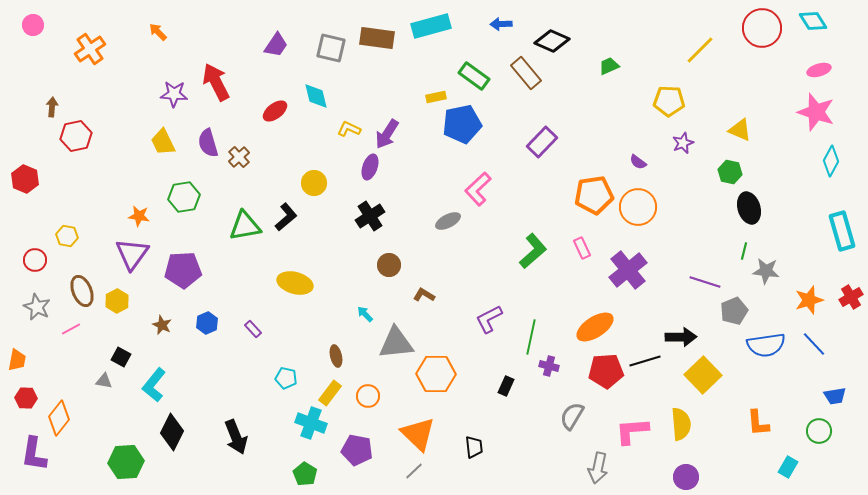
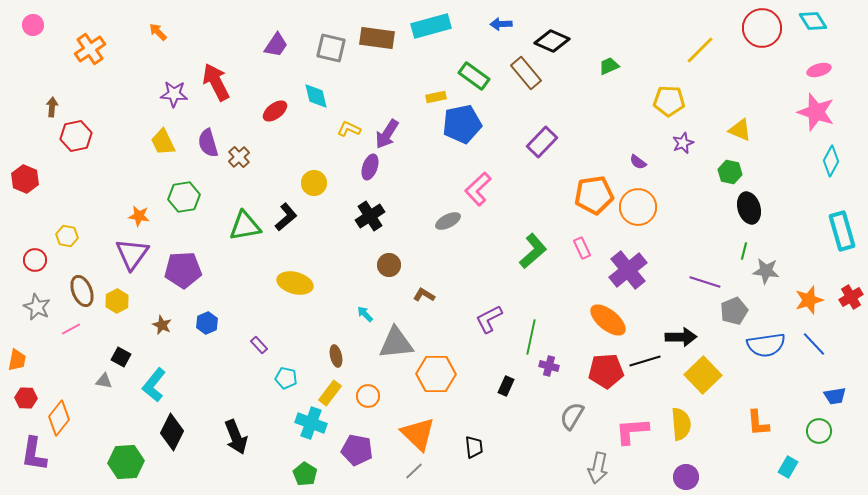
orange ellipse at (595, 327): moved 13 px right, 7 px up; rotated 72 degrees clockwise
purple rectangle at (253, 329): moved 6 px right, 16 px down
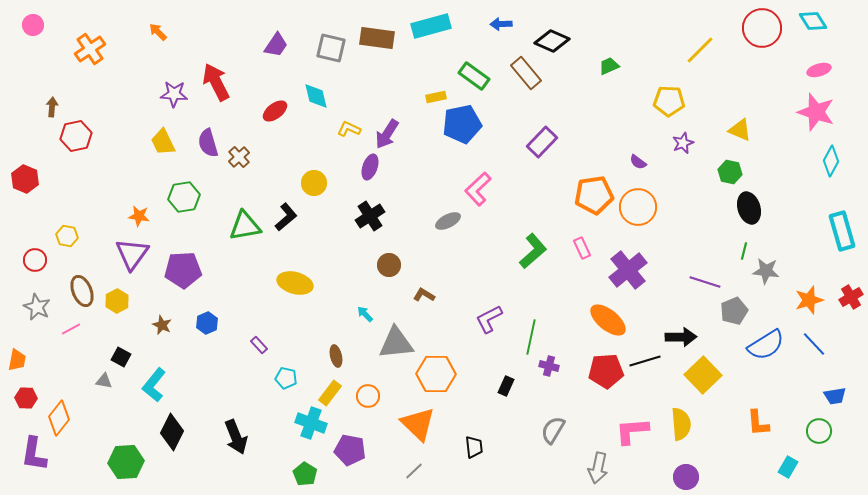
blue semicircle at (766, 345): rotated 24 degrees counterclockwise
gray semicircle at (572, 416): moved 19 px left, 14 px down
orange triangle at (418, 434): moved 10 px up
purple pentagon at (357, 450): moved 7 px left
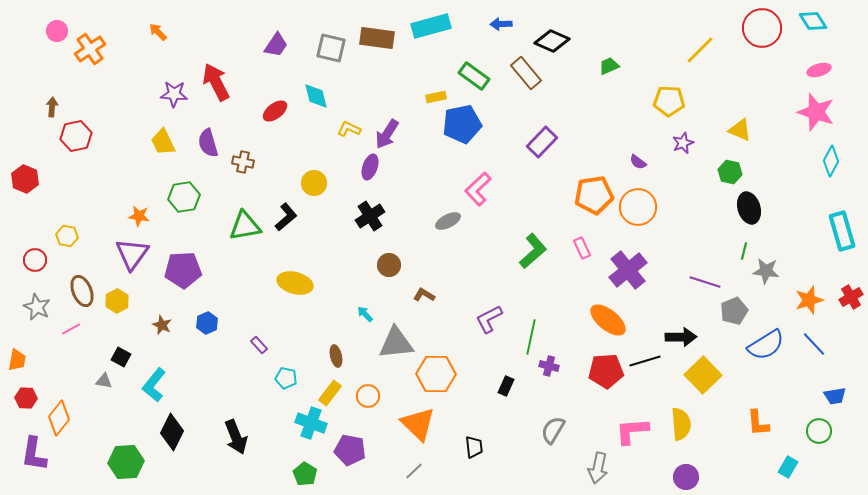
pink circle at (33, 25): moved 24 px right, 6 px down
brown cross at (239, 157): moved 4 px right, 5 px down; rotated 35 degrees counterclockwise
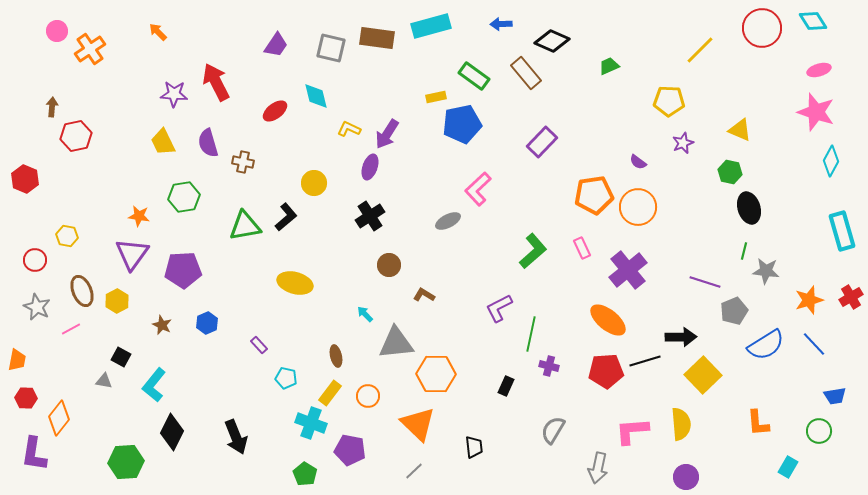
purple L-shape at (489, 319): moved 10 px right, 11 px up
green line at (531, 337): moved 3 px up
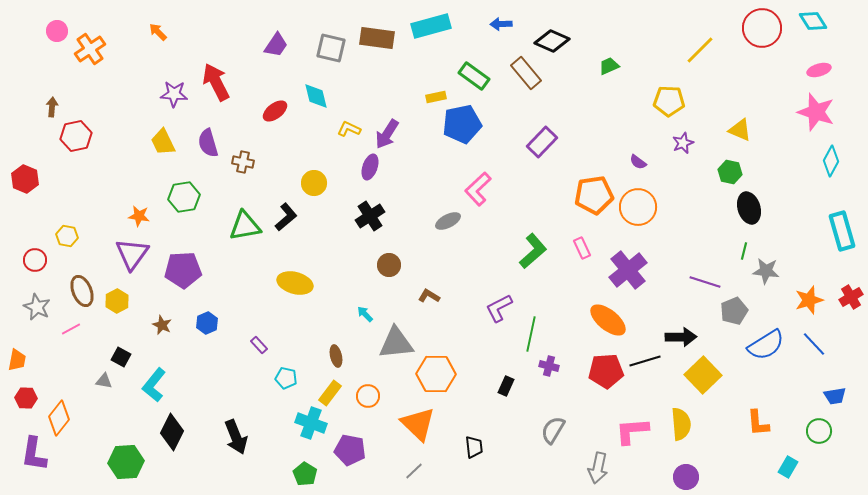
brown L-shape at (424, 295): moved 5 px right, 1 px down
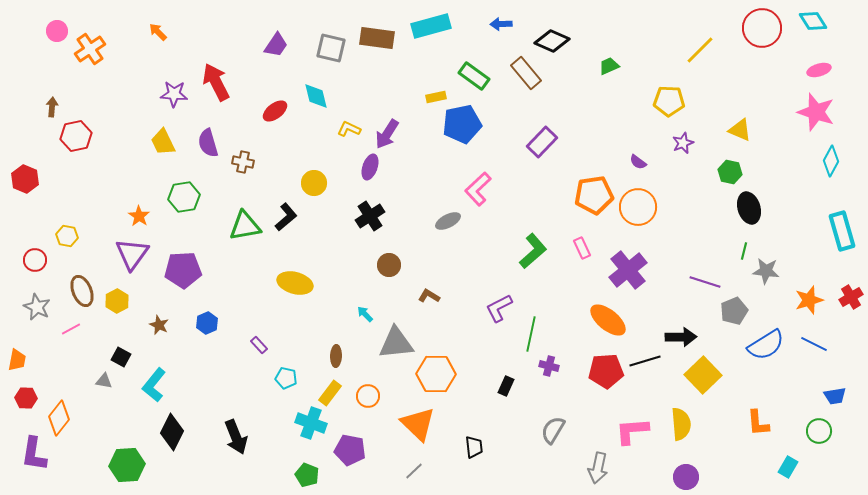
orange star at (139, 216): rotated 25 degrees clockwise
brown star at (162, 325): moved 3 px left
blue line at (814, 344): rotated 20 degrees counterclockwise
brown ellipse at (336, 356): rotated 15 degrees clockwise
green hexagon at (126, 462): moved 1 px right, 3 px down
green pentagon at (305, 474): moved 2 px right, 1 px down; rotated 10 degrees counterclockwise
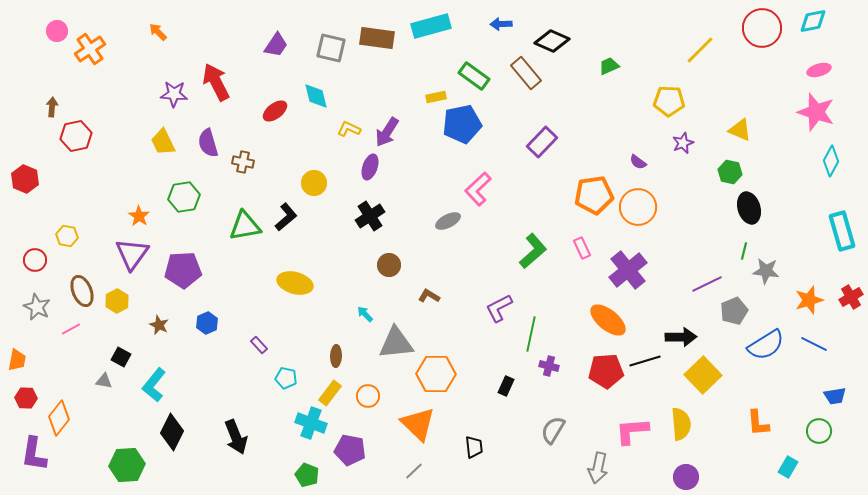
cyan diamond at (813, 21): rotated 68 degrees counterclockwise
purple arrow at (387, 134): moved 2 px up
purple line at (705, 282): moved 2 px right, 2 px down; rotated 44 degrees counterclockwise
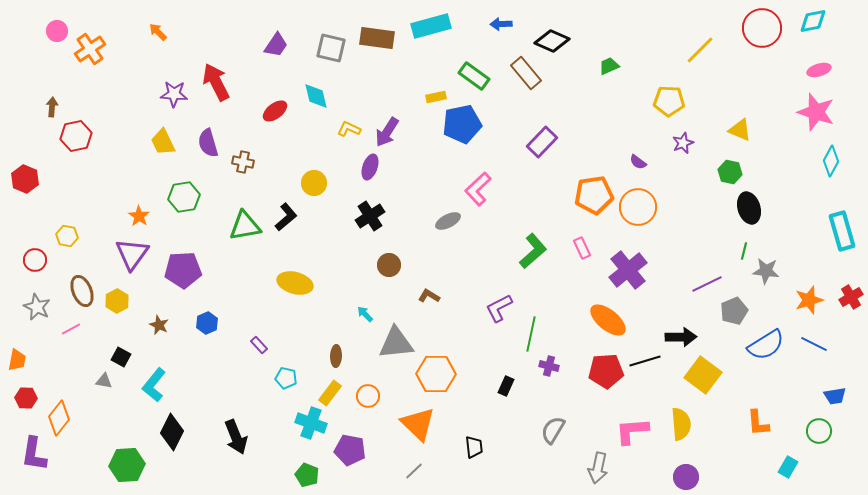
yellow square at (703, 375): rotated 9 degrees counterclockwise
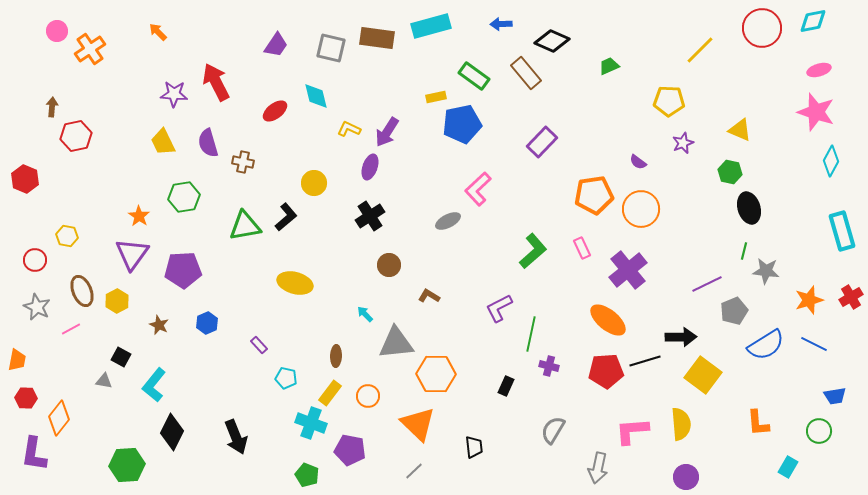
orange circle at (638, 207): moved 3 px right, 2 px down
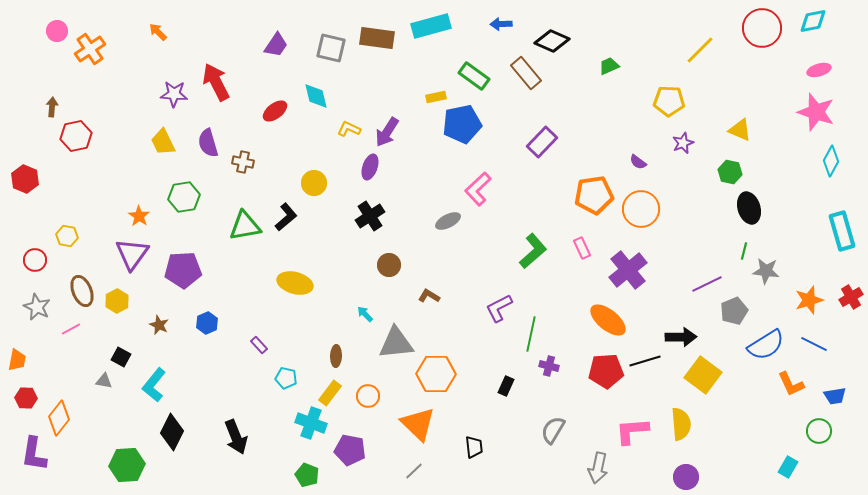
orange L-shape at (758, 423): moved 33 px right, 39 px up; rotated 20 degrees counterclockwise
